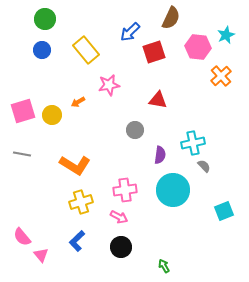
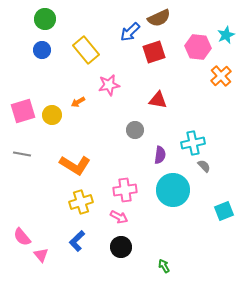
brown semicircle: moved 12 px left; rotated 40 degrees clockwise
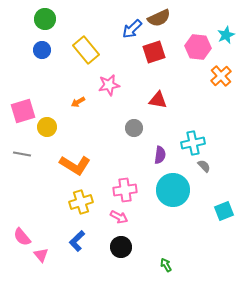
blue arrow: moved 2 px right, 3 px up
yellow circle: moved 5 px left, 12 px down
gray circle: moved 1 px left, 2 px up
green arrow: moved 2 px right, 1 px up
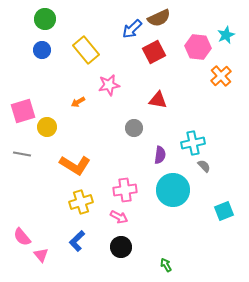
red square: rotated 10 degrees counterclockwise
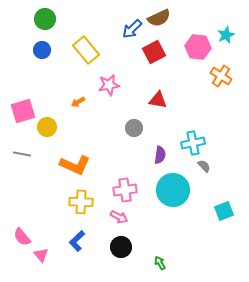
orange cross: rotated 15 degrees counterclockwise
orange L-shape: rotated 8 degrees counterclockwise
yellow cross: rotated 20 degrees clockwise
green arrow: moved 6 px left, 2 px up
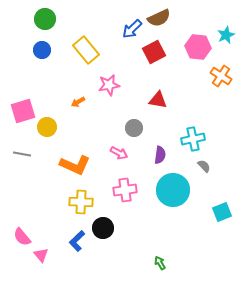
cyan cross: moved 4 px up
cyan square: moved 2 px left, 1 px down
pink arrow: moved 64 px up
black circle: moved 18 px left, 19 px up
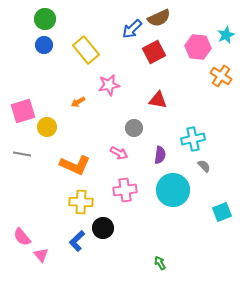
blue circle: moved 2 px right, 5 px up
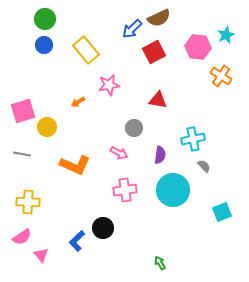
yellow cross: moved 53 px left
pink semicircle: rotated 84 degrees counterclockwise
